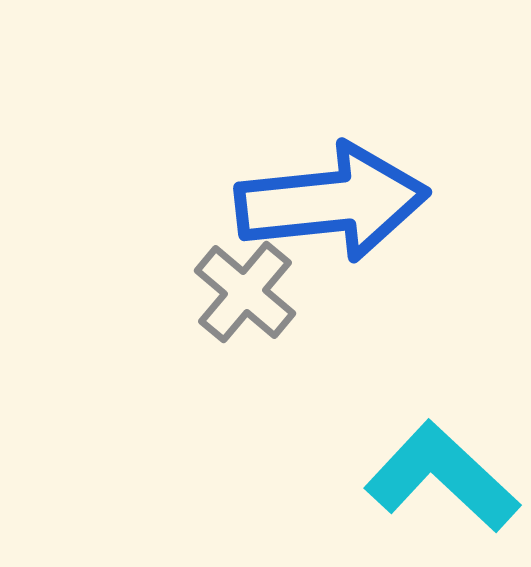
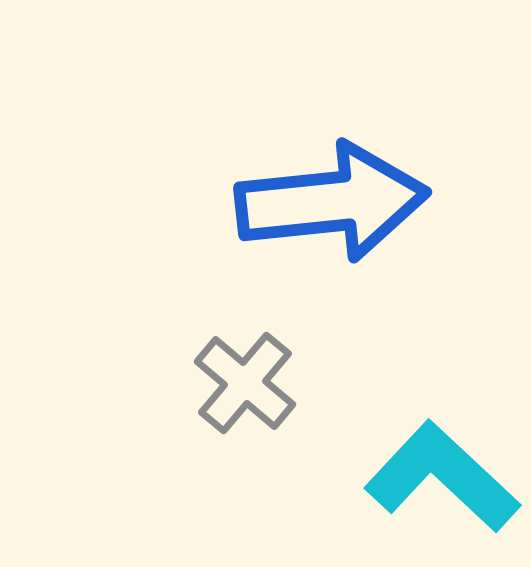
gray cross: moved 91 px down
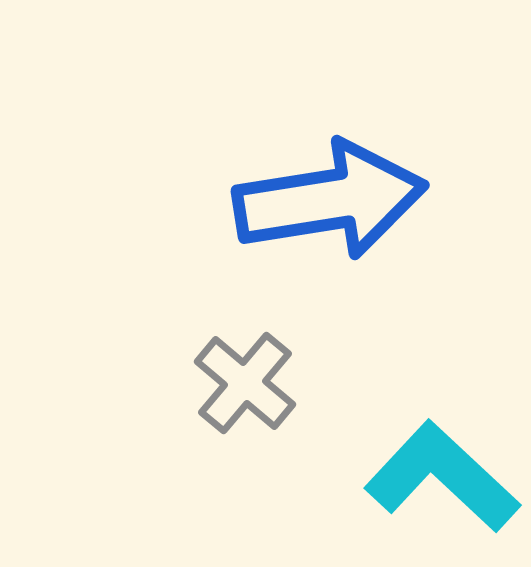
blue arrow: moved 2 px left, 2 px up; rotated 3 degrees counterclockwise
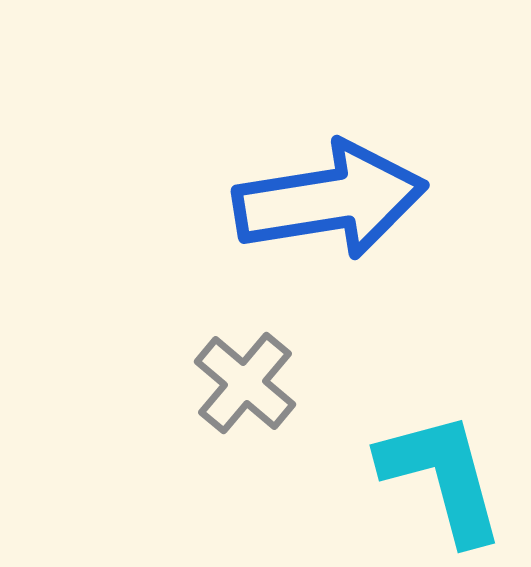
cyan L-shape: rotated 32 degrees clockwise
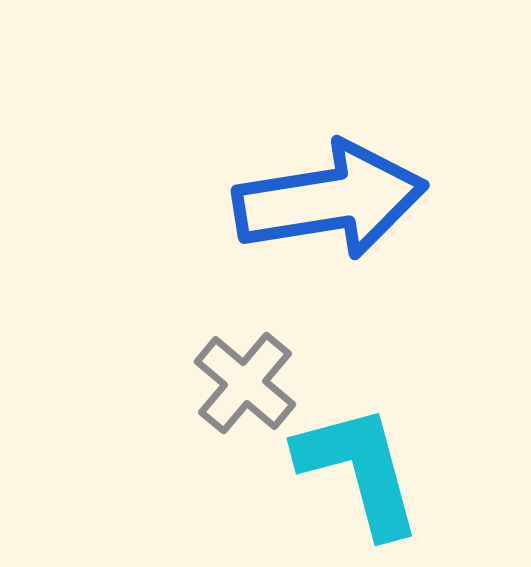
cyan L-shape: moved 83 px left, 7 px up
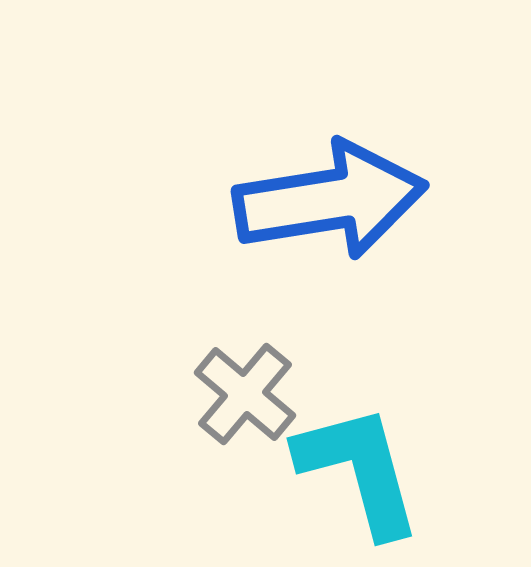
gray cross: moved 11 px down
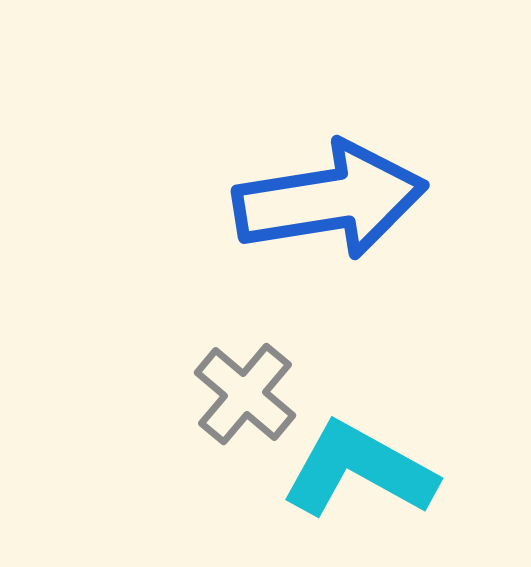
cyan L-shape: rotated 46 degrees counterclockwise
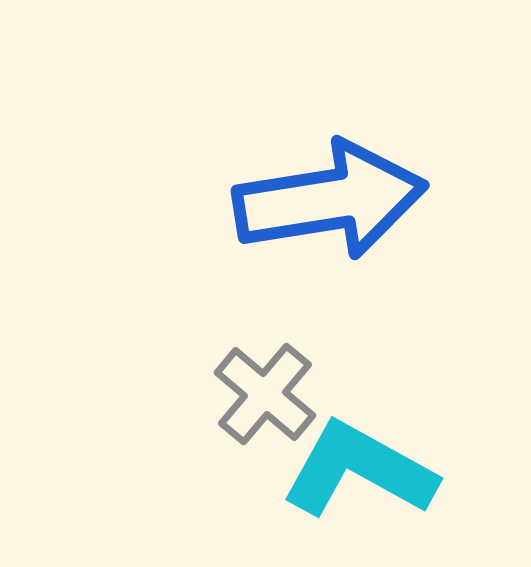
gray cross: moved 20 px right
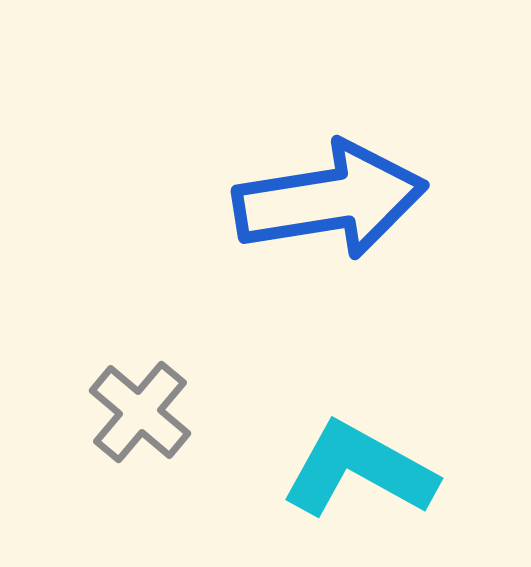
gray cross: moved 125 px left, 18 px down
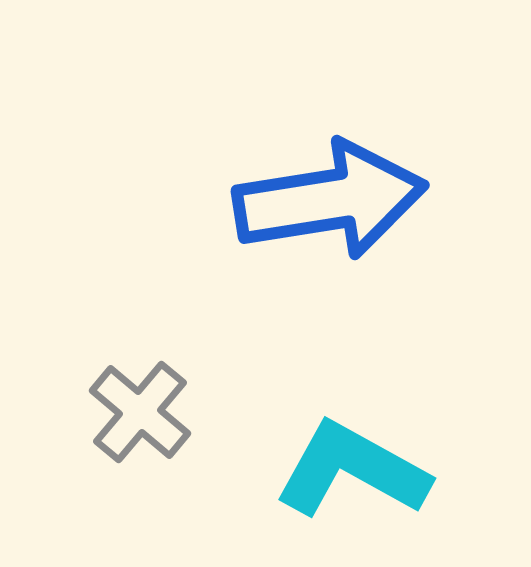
cyan L-shape: moved 7 px left
